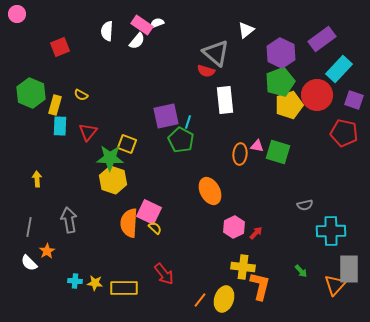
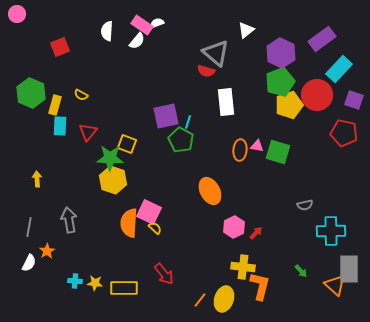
white rectangle at (225, 100): moved 1 px right, 2 px down
orange ellipse at (240, 154): moved 4 px up
white semicircle at (29, 263): rotated 108 degrees counterclockwise
orange triangle at (335, 285): rotated 30 degrees counterclockwise
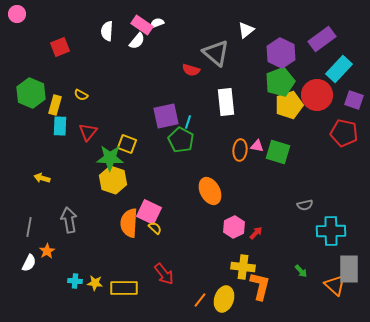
red semicircle at (206, 71): moved 15 px left, 1 px up
yellow arrow at (37, 179): moved 5 px right, 1 px up; rotated 70 degrees counterclockwise
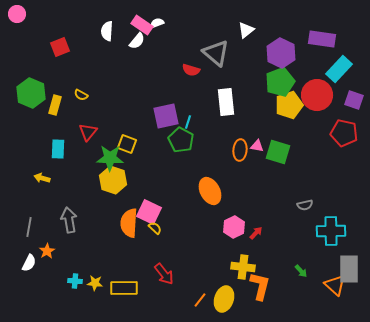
purple rectangle at (322, 39): rotated 44 degrees clockwise
cyan rectangle at (60, 126): moved 2 px left, 23 px down
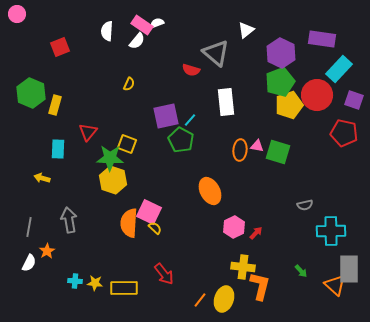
yellow semicircle at (81, 95): moved 48 px right, 11 px up; rotated 96 degrees counterclockwise
cyan line at (188, 122): moved 2 px right, 2 px up; rotated 24 degrees clockwise
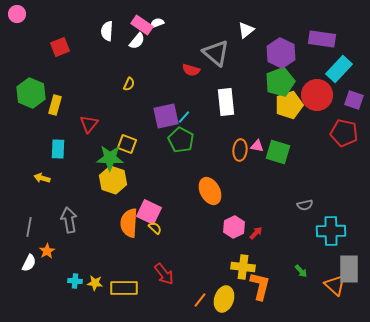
cyan line at (190, 120): moved 6 px left, 3 px up
red triangle at (88, 132): moved 1 px right, 8 px up
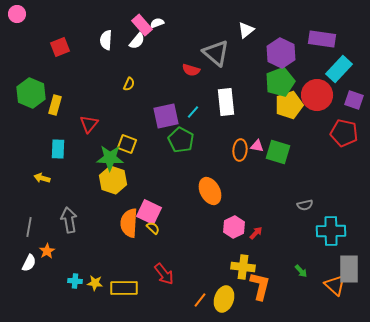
pink rectangle at (142, 25): rotated 15 degrees clockwise
white semicircle at (107, 31): moved 1 px left, 9 px down
cyan line at (184, 117): moved 9 px right, 5 px up
yellow semicircle at (155, 228): moved 2 px left
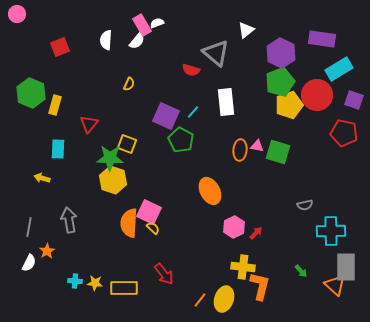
pink rectangle at (142, 25): rotated 10 degrees clockwise
cyan rectangle at (339, 69): rotated 16 degrees clockwise
purple square at (166, 116): rotated 36 degrees clockwise
gray rectangle at (349, 269): moved 3 px left, 2 px up
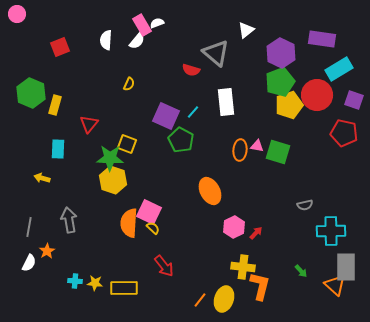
red arrow at (164, 274): moved 8 px up
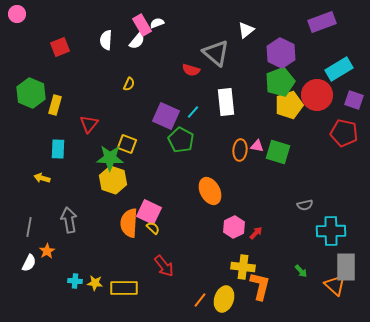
purple rectangle at (322, 39): moved 17 px up; rotated 28 degrees counterclockwise
